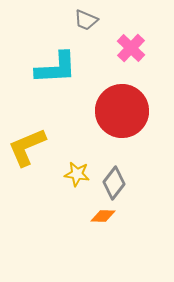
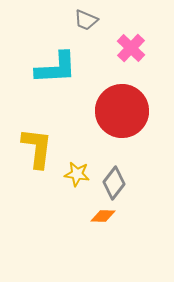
yellow L-shape: moved 10 px right, 1 px down; rotated 120 degrees clockwise
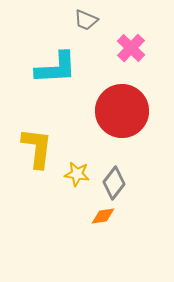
orange diamond: rotated 10 degrees counterclockwise
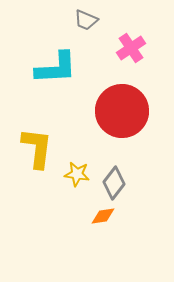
pink cross: rotated 12 degrees clockwise
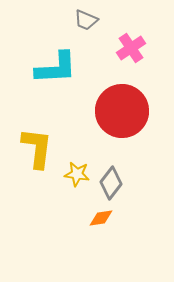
gray diamond: moved 3 px left
orange diamond: moved 2 px left, 2 px down
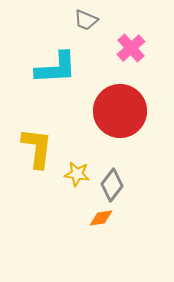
pink cross: rotated 8 degrees counterclockwise
red circle: moved 2 px left
gray diamond: moved 1 px right, 2 px down
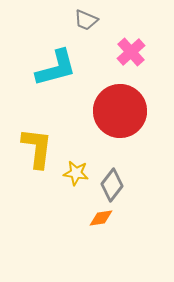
pink cross: moved 4 px down
cyan L-shape: rotated 12 degrees counterclockwise
yellow star: moved 1 px left, 1 px up
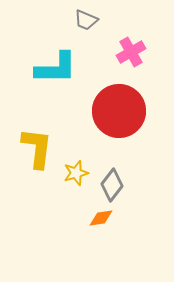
pink cross: rotated 12 degrees clockwise
cyan L-shape: rotated 15 degrees clockwise
red circle: moved 1 px left
yellow star: rotated 25 degrees counterclockwise
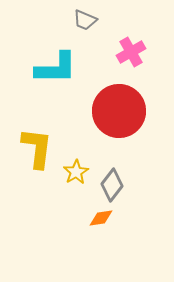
gray trapezoid: moved 1 px left
yellow star: moved 1 px up; rotated 15 degrees counterclockwise
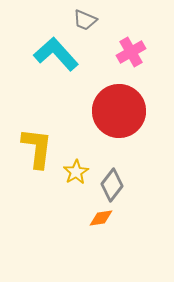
cyan L-shape: moved 14 px up; rotated 132 degrees counterclockwise
